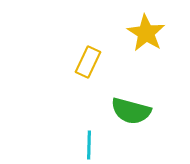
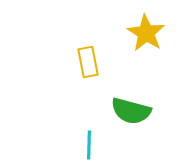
yellow rectangle: rotated 36 degrees counterclockwise
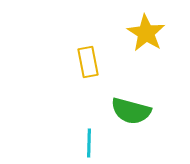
cyan line: moved 2 px up
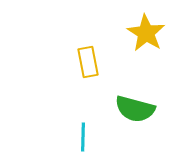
green semicircle: moved 4 px right, 2 px up
cyan line: moved 6 px left, 6 px up
